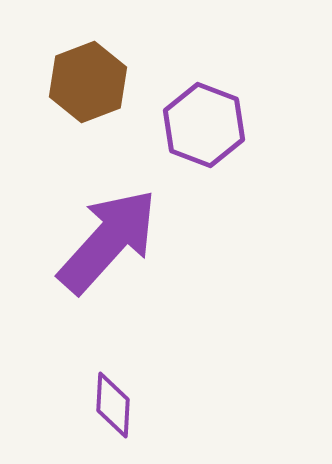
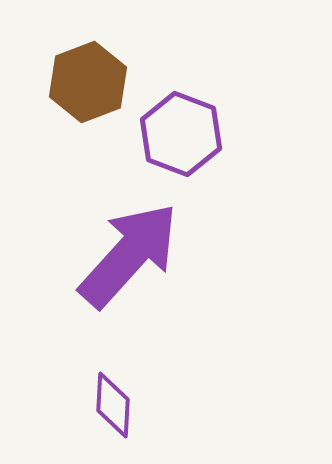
purple hexagon: moved 23 px left, 9 px down
purple arrow: moved 21 px right, 14 px down
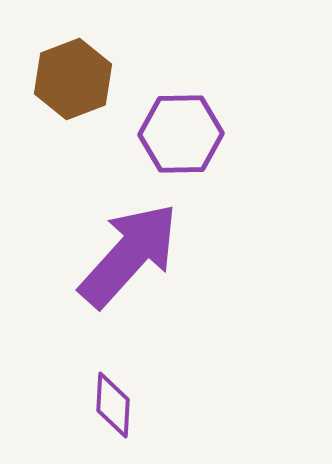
brown hexagon: moved 15 px left, 3 px up
purple hexagon: rotated 22 degrees counterclockwise
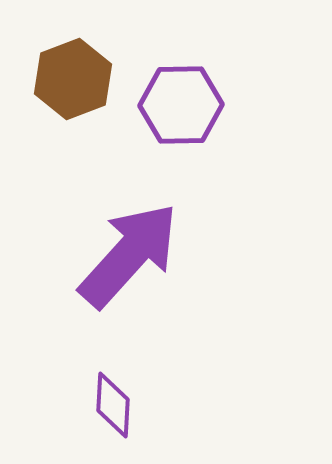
purple hexagon: moved 29 px up
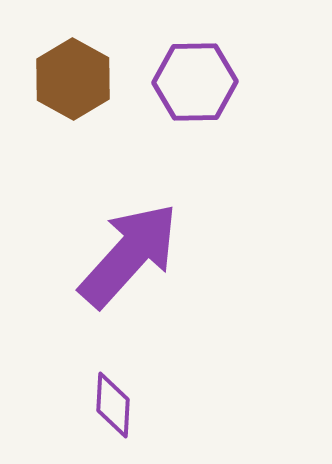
brown hexagon: rotated 10 degrees counterclockwise
purple hexagon: moved 14 px right, 23 px up
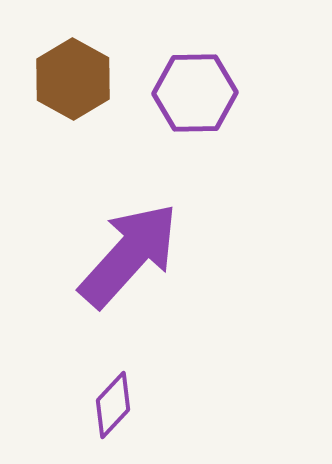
purple hexagon: moved 11 px down
purple diamond: rotated 40 degrees clockwise
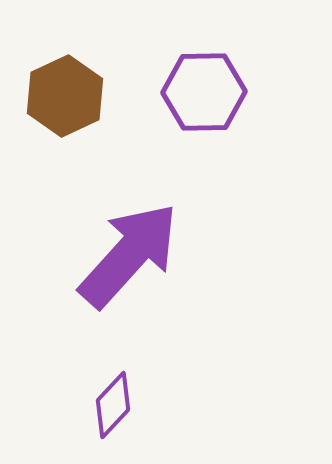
brown hexagon: moved 8 px left, 17 px down; rotated 6 degrees clockwise
purple hexagon: moved 9 px right, 1 px up
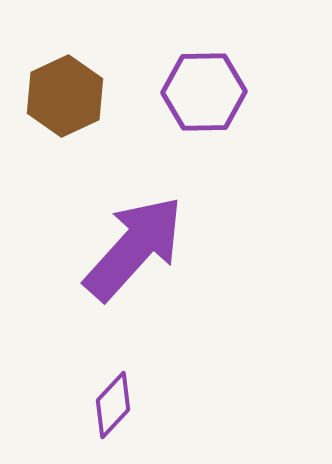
purple arrow: moved 5 px right, 7 px up
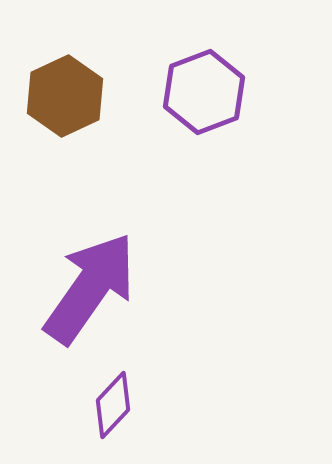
purple hexagon: rotated 20 degrees counterclockwise
purple arrow: moved 44 px left, 40 px down; rotated 7 degrees counterclockwise
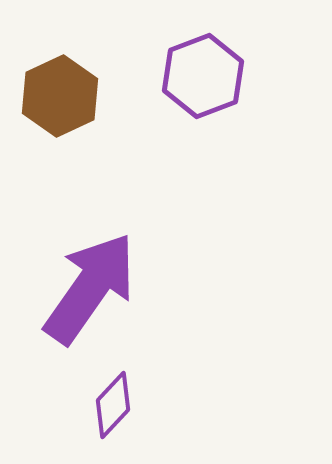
purple hexagon: moved 1 px left, 16 px up
brown hexagon: moved 5 px left
